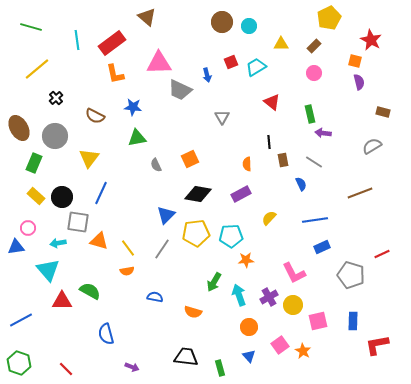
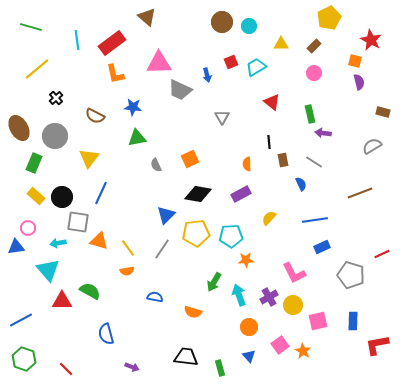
green hexagon at (19, 363): moved 5 px right, 4 px up
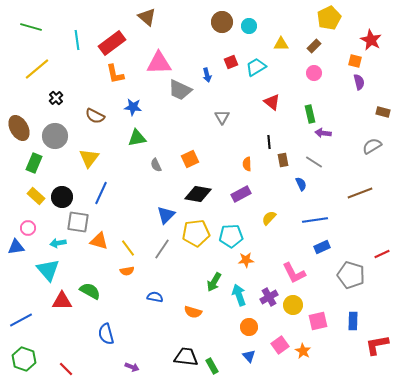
green rectangle at (220, 368): moved 8 px left, 2 px up; rotated 14 degrees counterclockwise
